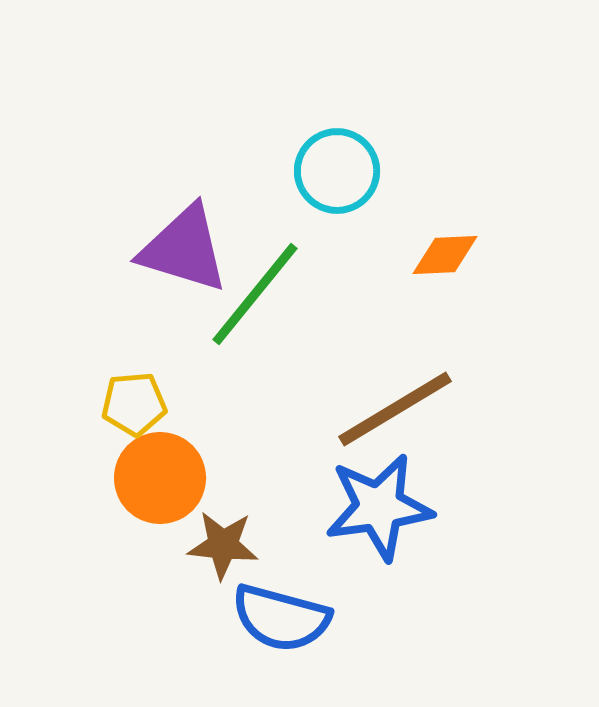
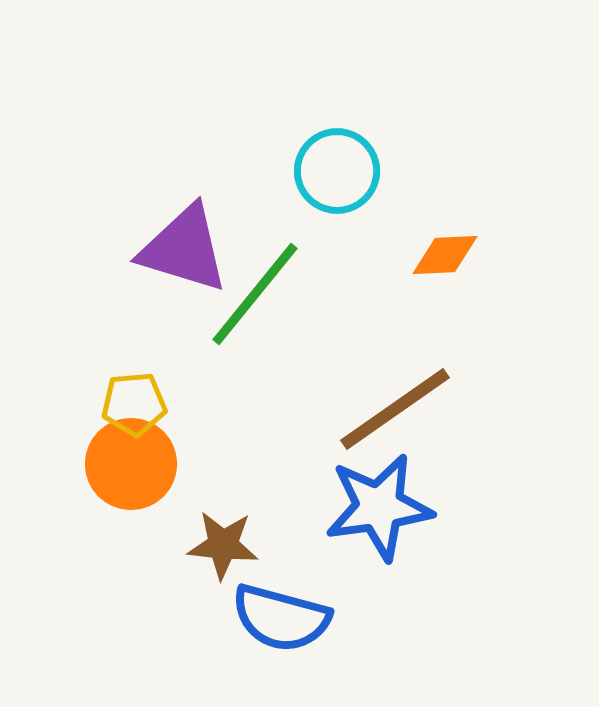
brown line: rotated 4 degrees counterclockwise
orange circle: moved 29 px left, 14 px up
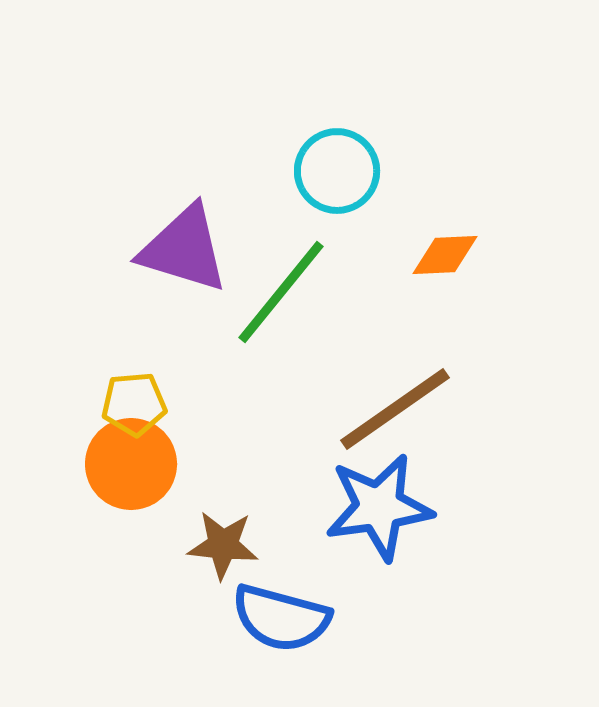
green line: moved 26 px right, 2 px up
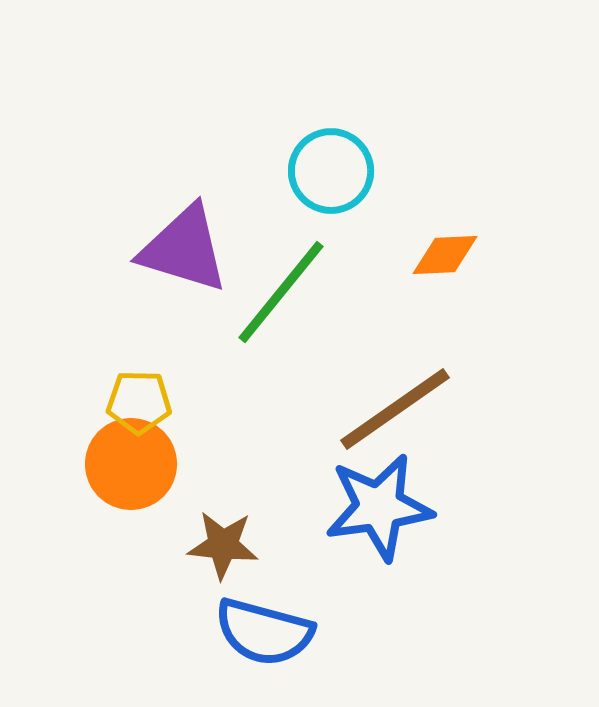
cyan circle: moved 6 px left
yellow pentagon: moved 5 px right, 2 px up; rotated 6 degrees clockwise
blue semicircle: moved 17 px left, 14 px down
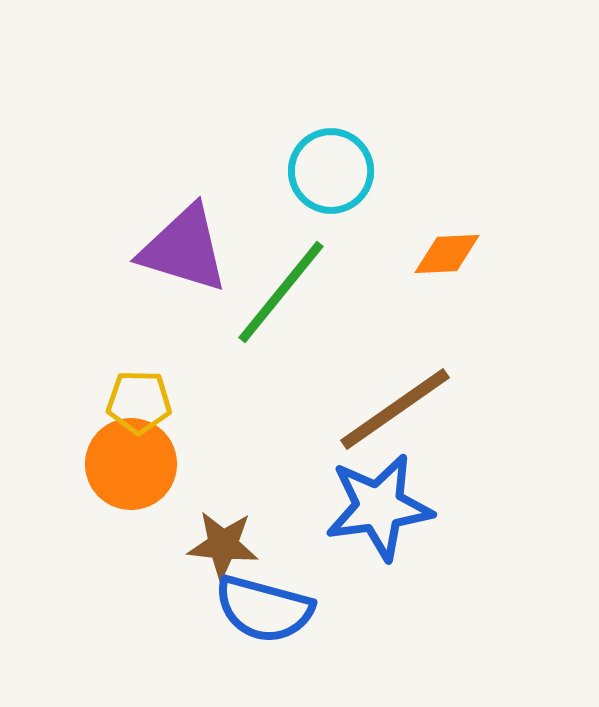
orange diamond: moved 2 px right, 1 px up
blue semicircle: moved 23 px up
